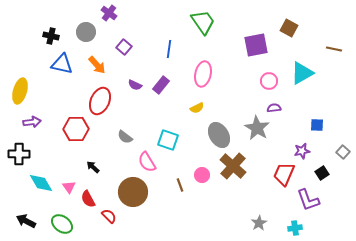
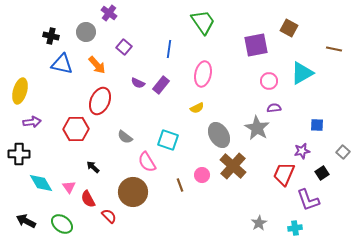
purple semicircle at (135, 85): moved 3 px right, 2 px up
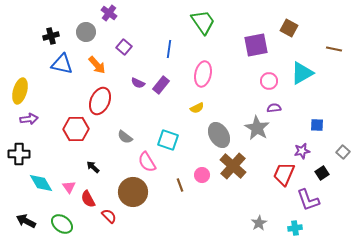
black cross at (51, 36): rotated 28 degrees counterclockwise
purple arrow at (32, 122): moved 3 px left, 3 px up
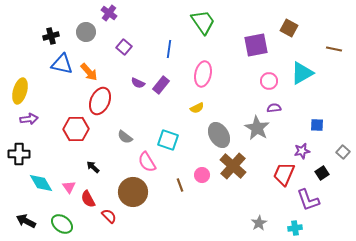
orange arrow at (97, 65): moved 8 px left, 7 px down
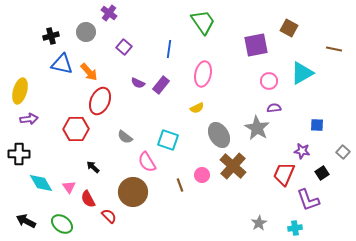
purple star at (302, 151): rotated 21 degrees clockwise
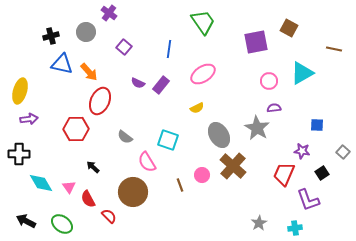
purple square at (256, 45): moved 3 px up
pink ellipse at (203, 74): rotated 45 degrees clockwise
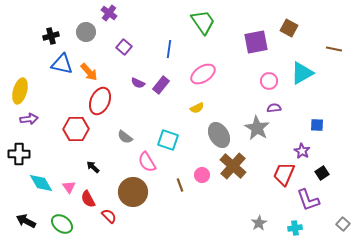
purple star at (302, 151): rotated 21 degrees clockwise
gray square at (343, 152): moved 72 px down
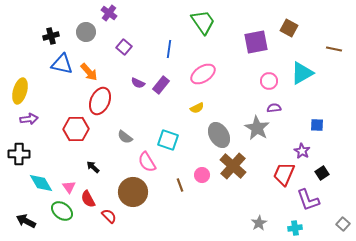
green ellipse at (62, 224): moved 13 px up
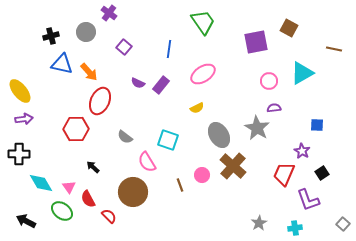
yellow ellipse at (20, 91): rotated 55 degrees counterclockwise
purple arrow at (29, 119): moved 5 px left
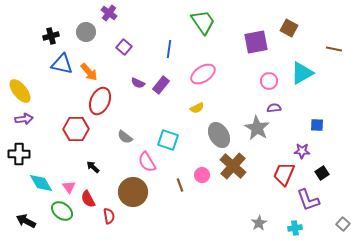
purple star at (302, 151): rotated 28 degrees counterclockwise
red semicircle at (109, 216): rotated 35 degrees clockwise
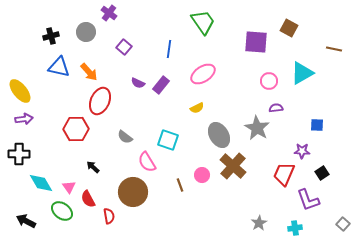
purple square at (256, 42): rotated 15 degrees clockwise
blue triangle at (62, 64): moved 3 px left, 3 px down
purple semicircle at (274, 108): moved 2 px right
